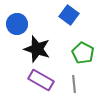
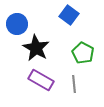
black star: moved 1 px left, 1 px up; rotated 12 degrees clockwise
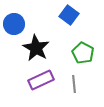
blue circle: moved 3 px left
purple rectangle: rotated 55 degrees counterclockwise
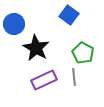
purple rectangle: moved 3 px right
gray line: moved 7 px up
